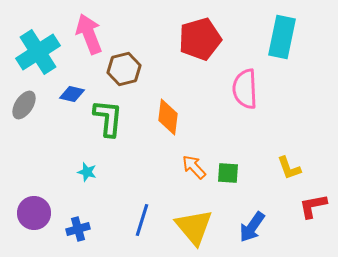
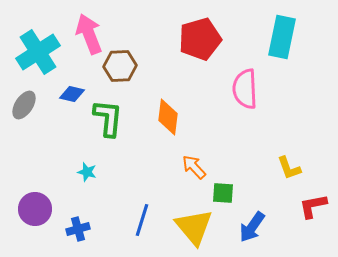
brown hexagon: moved 4 px left, 3 px up; rotated 12 degrees clockwise
green square: moved 5 px left, 20 px down
purple circle: moved 1 px right, 4 px up
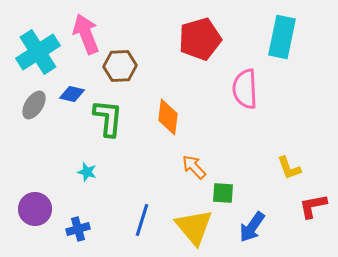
pink arrow: moved 3 px left
gray ellipse: moved 10 px right
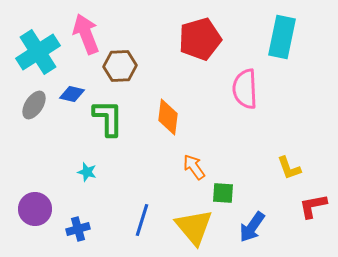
green L-shape: rotated 6 degrees counterclockwise
orange arrow: rotated 8 degrees clockwise
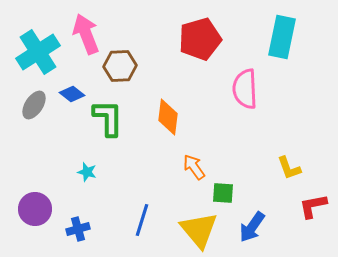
blue diamond: rotated 25 degrees clockwise
yellow triangle: moved 5 px right, 3 px down
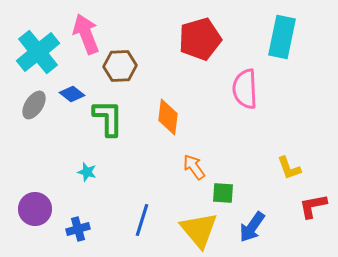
cyan cross: rotated 6 degrees counterclockwise
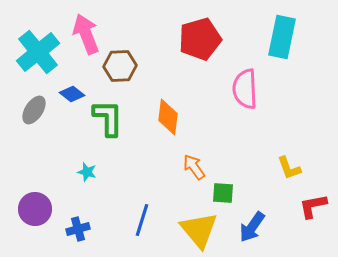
gray ellipse: moved 5 px down
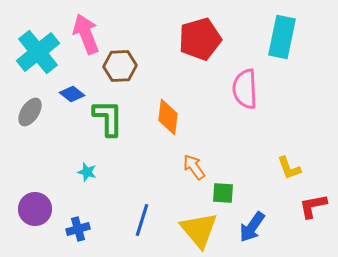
gray ellipse: moved 4 px left, 2 px down
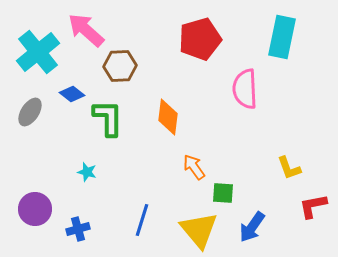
pink arrow: moved 4 px up; rotated 27 degrees counterclockwise
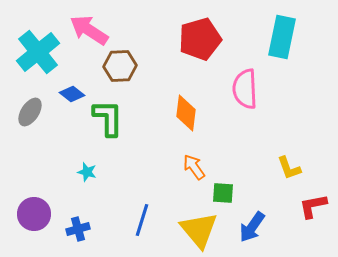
pink arrow: moved 3 px right; rotated 9 degrees counterclockwise
orange diamond: moved 18 px right, 4 px up
purple circle: moved 1 px left, 5 px down
